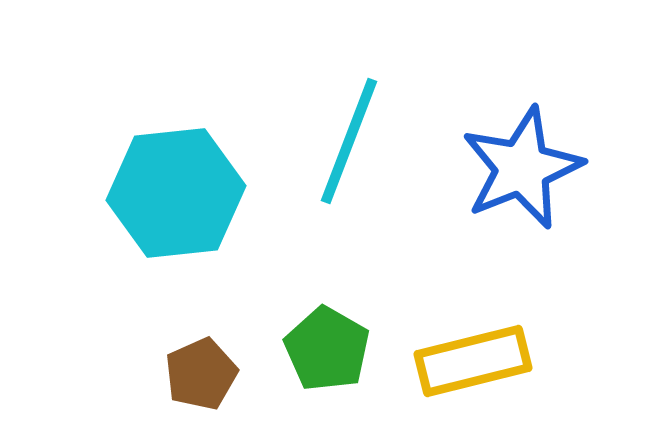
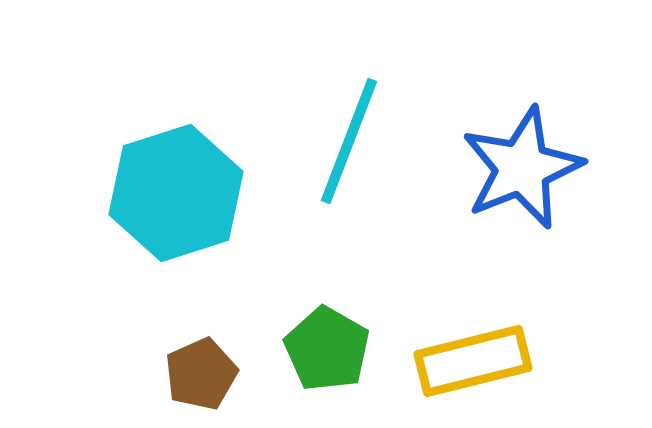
cyan hexagon: rotated 12 degrees counterclockwise
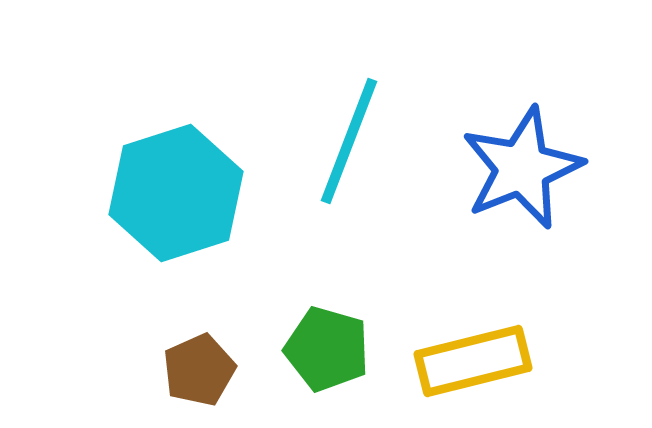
green pentagon: rotated 14 degrees counterclockwise
brown pentagon: moved 2 px left, 4 px up
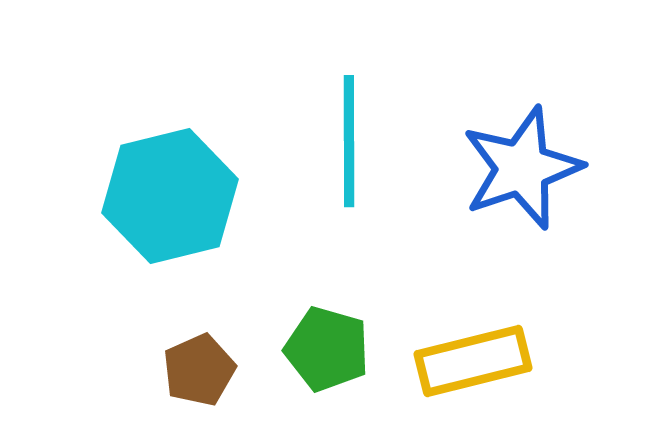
cyan line: rotated 21 degrees counterclockwise
blue star: rotated 3 degrees clockwise
cyan hexagon: moved 6 px left, 3 px down; rotated 4 degrees clockwise
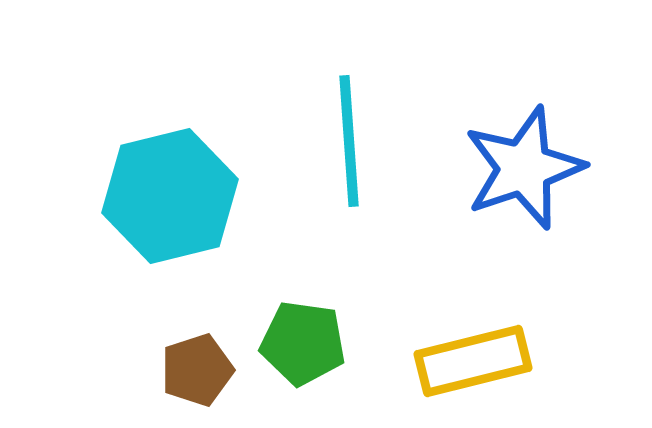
cyan line: rotated 4 degrees counterclockwise
blue star: moved 2 px right
green pentagon: moved 24 px left, 6 px up; rotated 8 degrees counterclockwise
brown pentagon: moved 2 px left; rotated 6 degrees clockwise
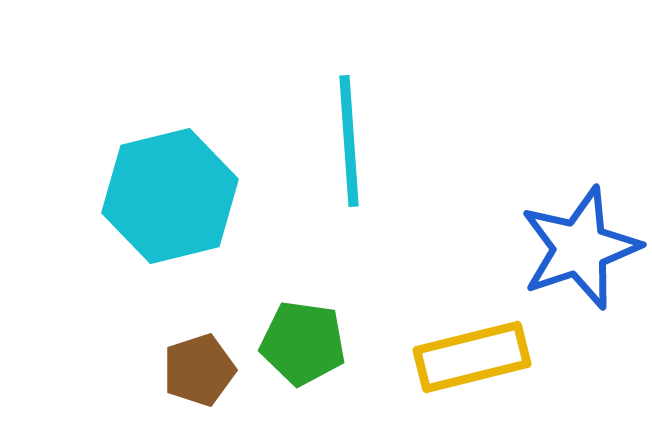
blue star: moved 56 px right, 80 px down
yellow rectangle: moved 1 px left, 4 px up
brown pentagon: moved 2 px right
